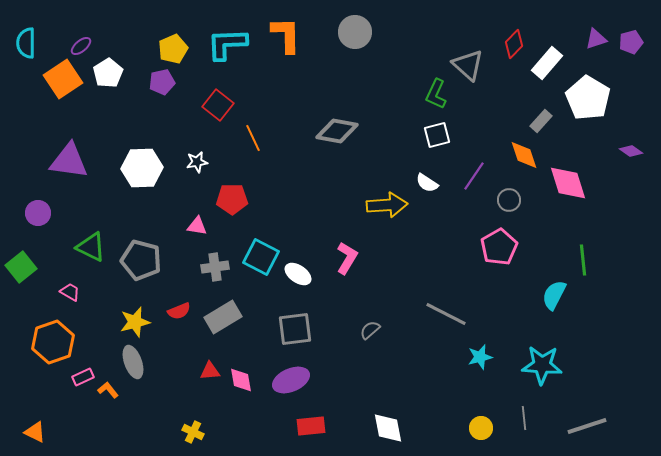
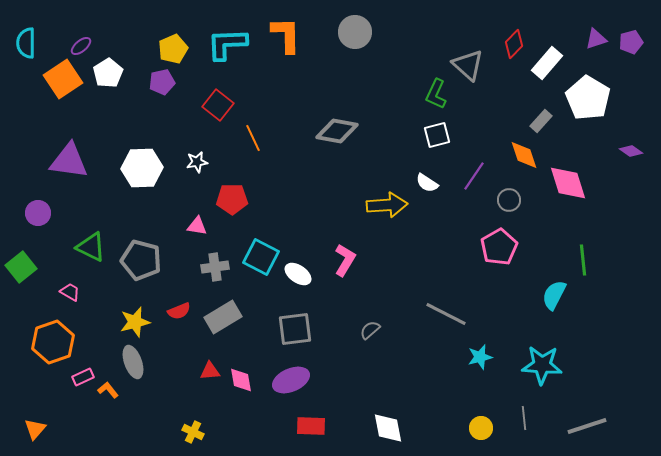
pink L-shape at (347, 258): moved 2 px left, 2 px down
red rectangle at (311, 426): rotated 8 degrees clockwise
orange triangle at (35, 432): moved 3 px up; rotated 45 degrees clockwise
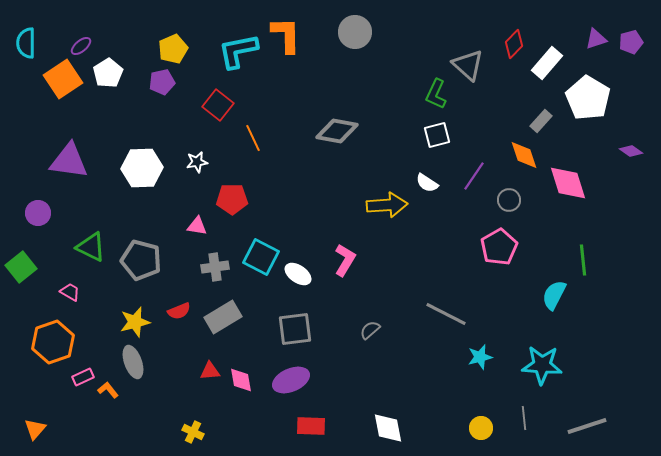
cyan L-shape at (227, 44): moved 11 px right, 7 px down; rotated 9 degrees counterclockwise
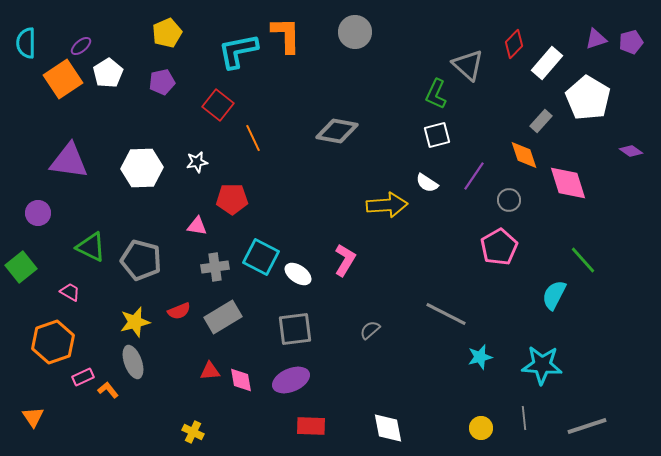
yellow pentagon at (173, 49): moved 6 px left, 16 px up
green line at (583, 260): rotated 36 degrees counterclockwise
orange triangle at (35, 429): moved 2 px left, 12 px up; rotated 15 degrees counterclockwise
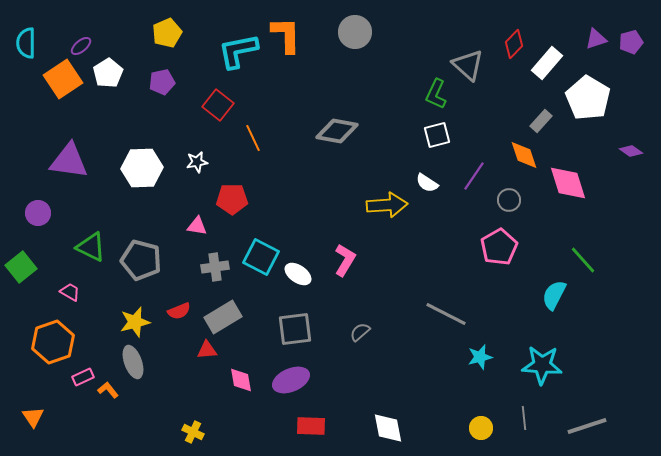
gray semicircle at (370, 330): moved 10 px left, 2 px down
red triangle at (210, 371): moved 3 px left, 21 px up
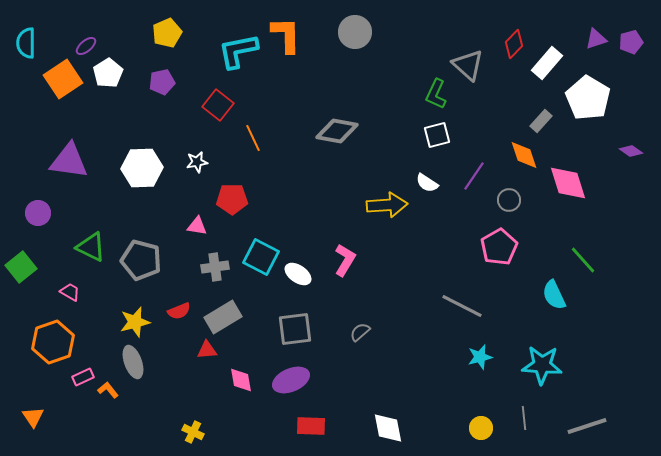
purple ellipse at (81, 46): moved 5 px right
cyan semicircle at (554, 295): rotated 52 degrees counterclockwise
gray line at (446, 314): moved 16 px right, 8 px up
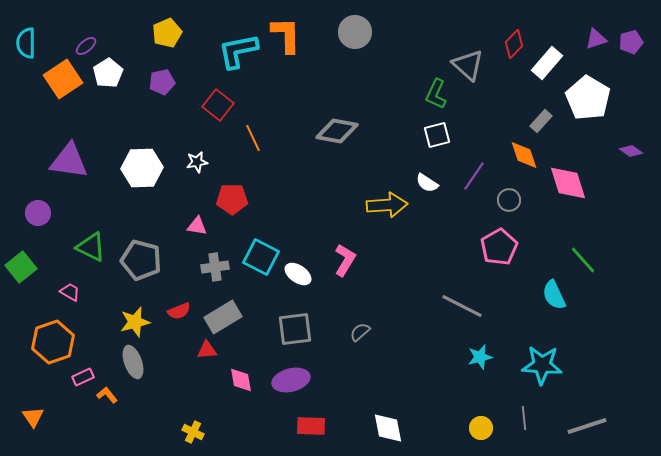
purple ellipse at (291, 380): rotated 9 degrees clockwise
orange L-shape at (108, 390): moved 1 px left, 5 px down
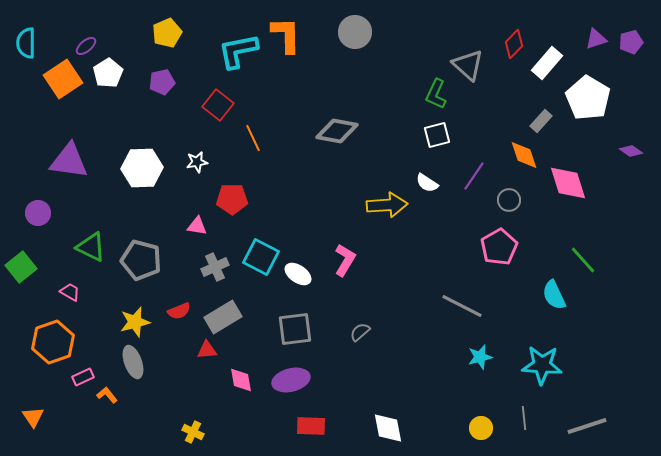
gray cross at (215, 267): rotated 16 degrees counterclockwise
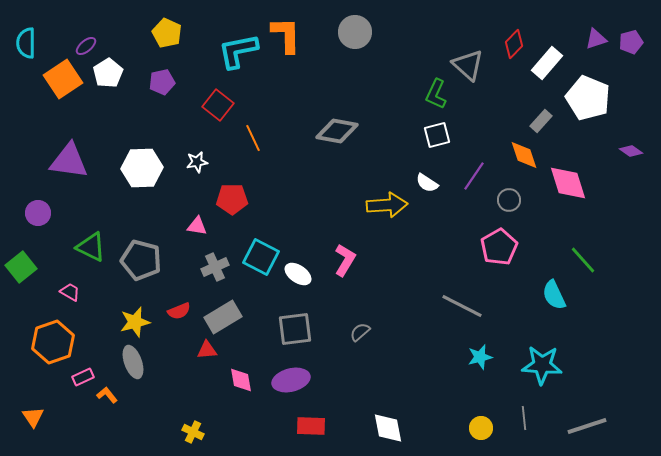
yellow pentagon at (167, 33): rotated 24 degrees counterclockwise
white pentagon at (588, 98): rotated 9 degrees counterclockwise
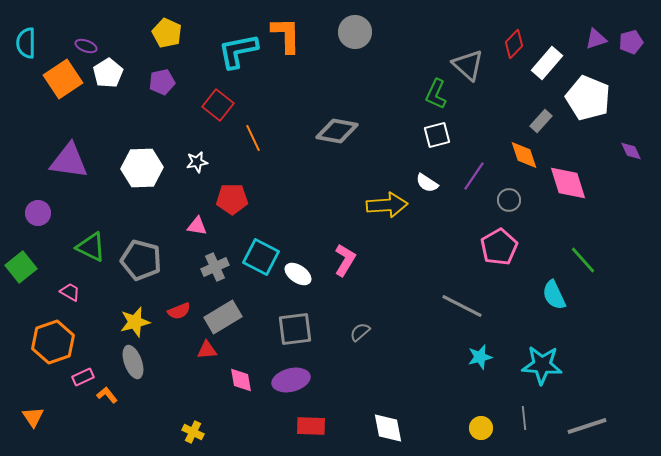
purple ellipse at (86, 46): rotated 60 degrees clockwise
purple diamond at (631, 151): rotated 30 degrees clockwise
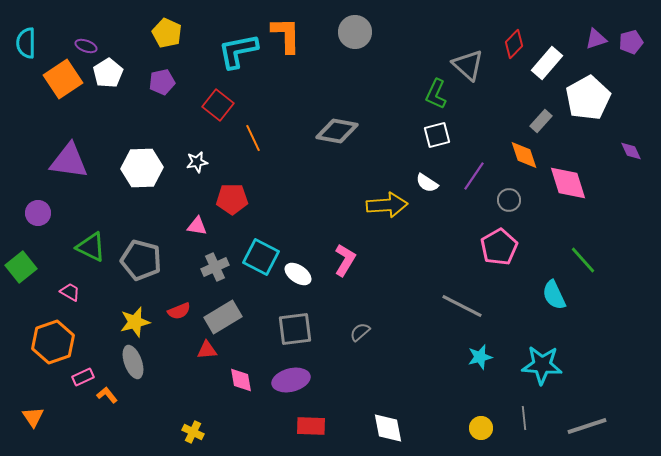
white pentagon at (588, 98): rotated 21 degrees clockwise
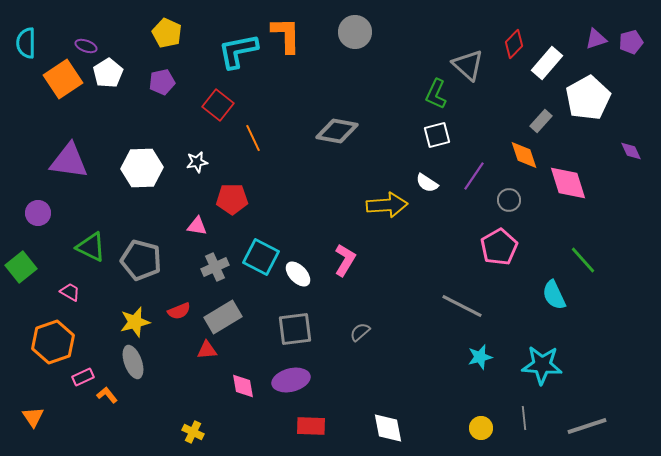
white ellipse at (298, 274): rotated 12 degrees clockwise
pink diamond at (241, 380): moved 2 px right, 6 px down
